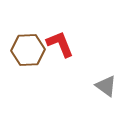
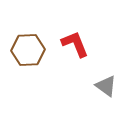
red L-shape: moved 15 px right
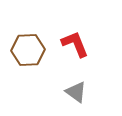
gray triangle: moved 30 px left, 6 px down
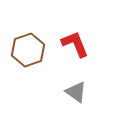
brown hexagon: rotated 16 degrees counterclockwise
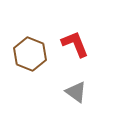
brown hexagon: moved 2 px right, 4 px down; rotated 20 degrees counterclockwise
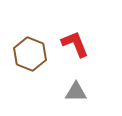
gray triangle: rotated 35 degrees counterclockwise
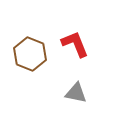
gray triangle: moved 1 px down; rotated 10 degrees clockwise
